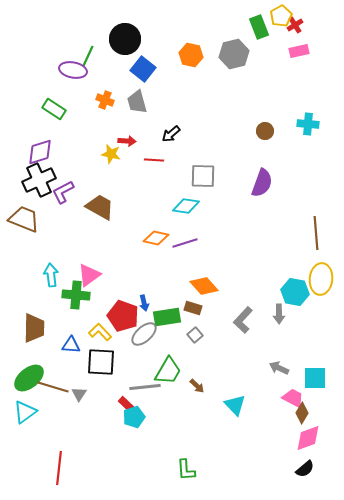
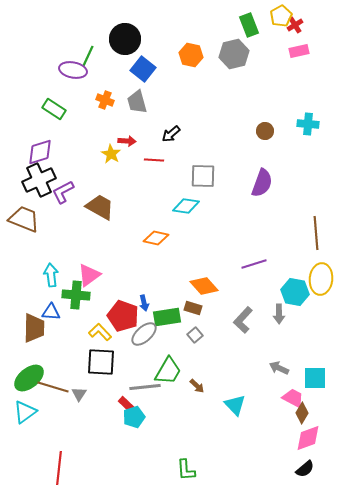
green rectangle at (259, 27): moved 10 px left, 2 px up
yellow star at (111, 154): rotated 18 degrees clockwise
purple line at (185, 243): moved 69 px right, 21 px down
blue triangle at (71, 345): moved 20 px left, 33 px up
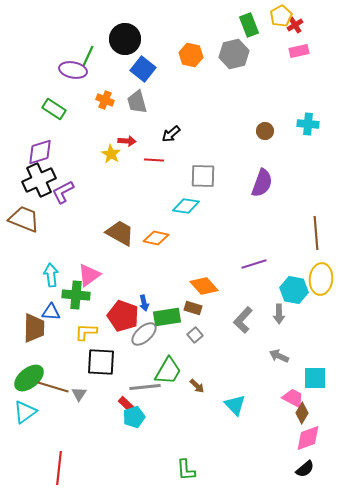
brown trapezoid at (100, 207): moved 20 px right, 26 px down
cyan hexagon at (295, 292): moved 1 px left, 2 px up
yellow L-shape at (100, 332): moved 14 px left; rotated 45 degrees counterclockwise
gray arrow at (279, 368): moved 12 px up
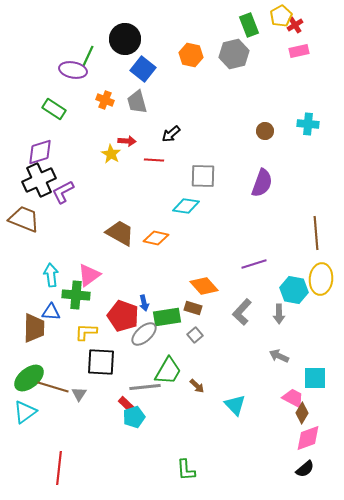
gray L-shape at (243, 320): moved 1 px left, 8 px up
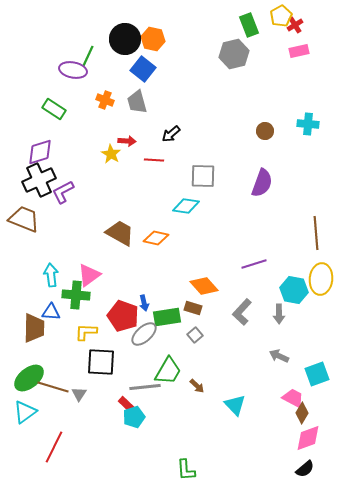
orange hexagon at (191, 55): moved 38 px left, 16 px up
cyan square at (315, 378): moved 2 px right, 4 px up; rotated 20 degrees counterclockwise
red line at (59, 468): moved 5 px left, 21 px up; rotated 20 degrees clockwise
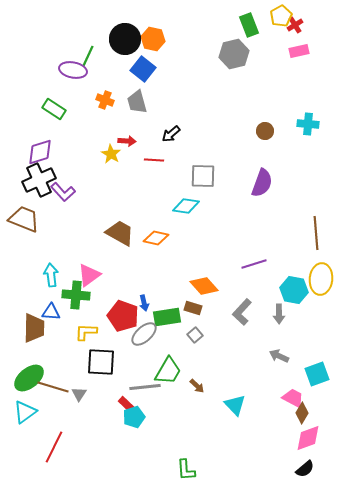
purple L-shape at (63, 192): rotated 105 degrees counterclockwise
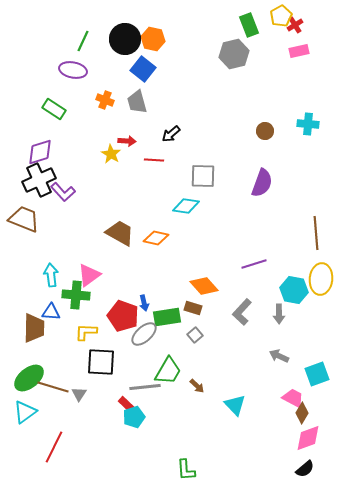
green line at (88, 56): moved 5 px left, 15 px up
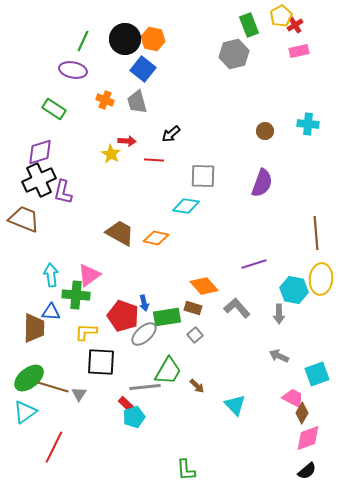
purple L-shape at (63, 192): rotated 55 degrees clockwise
gray L-shape at (242, 312): moved 5 px left, 4 px up; rotated 96 degrees clockwise
black semicircle at (305, 469): moved 2 px right, 2 px down
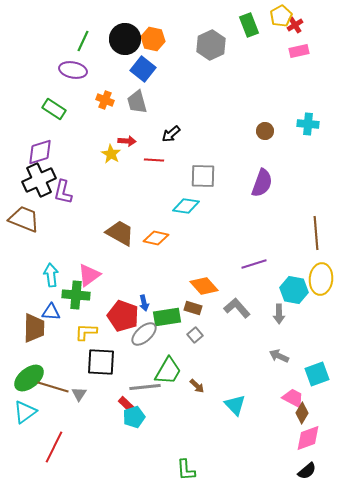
gray hexagon at (234, 54): moved 23 px left, 9 px up; rotated 12 degrees counterclockwise
